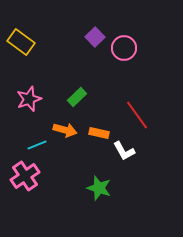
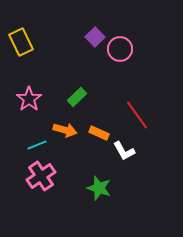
yellow rectangle: rotated 28 degrees clockwise
pink circle: moved 4 px left, 1 px down
pink star: rotated 15 degrees counterclockwise
orange rectangle: rotated 12 degrees clockwise
pink cross: moved 16 px right
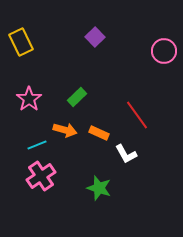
pink circle: moved 44 px right, 2 px down
white L-shape: moved 2 px right, 3 px down
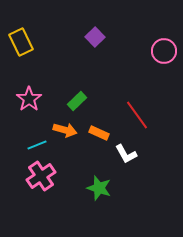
green rectangle: moved 4 px down
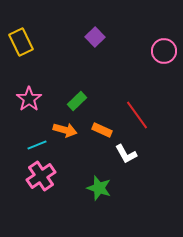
orange rectangle: moved 3 px right, 3 px up
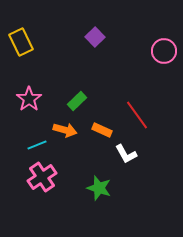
pink cross: moved 1 px right, 1 px down
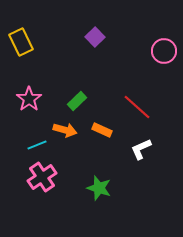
red line: moved 8 px up; rotated 12 degrees counterclockwise
white L-shape: moved 15 px right, 5 px up; rotated 95 degrees clockwise
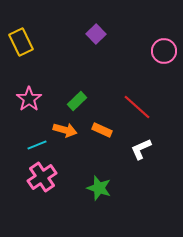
purple square: moved 1 px right, 3 px up
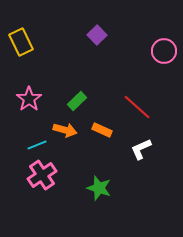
purple square: moved 1 px right, 1 px down
pink cross: moved 2 px up
